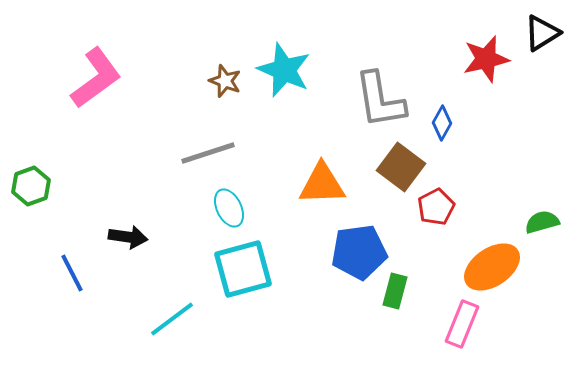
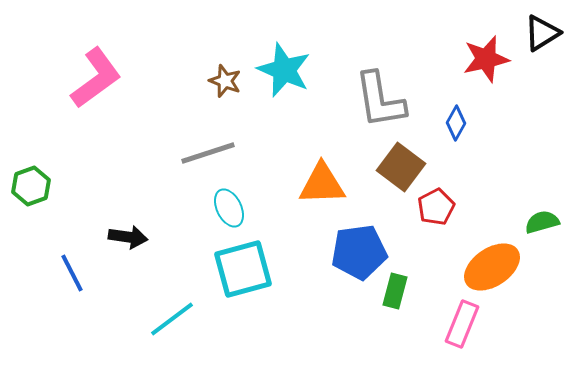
blue diamond: moved 14 px right
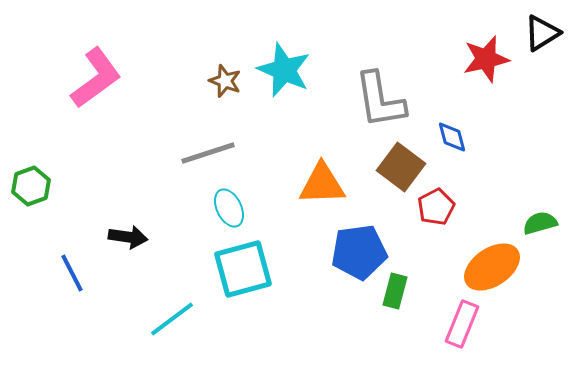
blue diamond: moved 4 px left, 14 px down; rotated 44 degrees counterclockwise
green semicircle: moved 2 px left, 1 px down
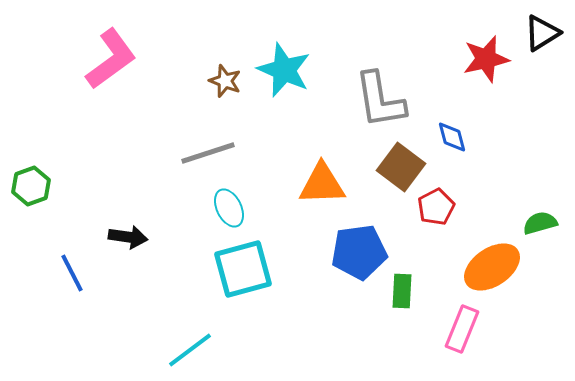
pink L-shape: moved 15 px right, 19 px up
green rectangle: moved 7 px right; rotated 12 degrees counterclockwise
cyan line: moved 18 px right, 31 px down
pink rectangle: moved 5 px down
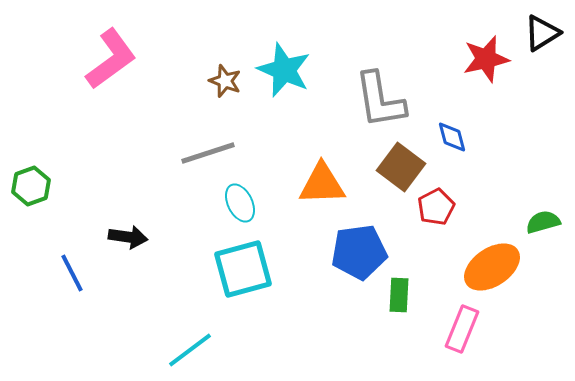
cyan ellipse: moved 11 px right, 5 px up
green semicircle: moved 3 px right, 1 px up
green rectangle: moved 3 px left, 4 px down
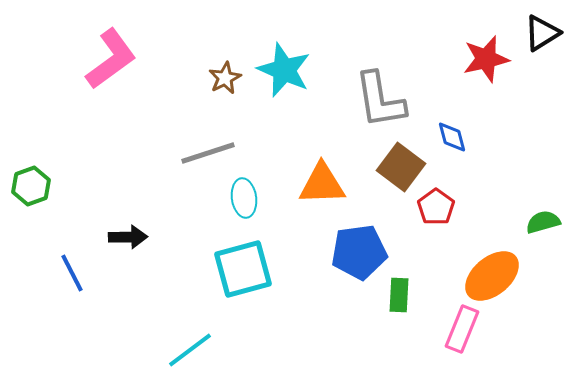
brown star: moved 3 px up; rotated 24 degrees clockwise
cyan ellipse: moved 4 px right, 5 px up; rotated 18 degrees clockwise
red pentagon: rotated 9 degrees counterclockwise
black arrow: rotated 9 degrees counterclockwise
orange ellipse: moved 9 px down; rotated 6 degrees counterclockwise
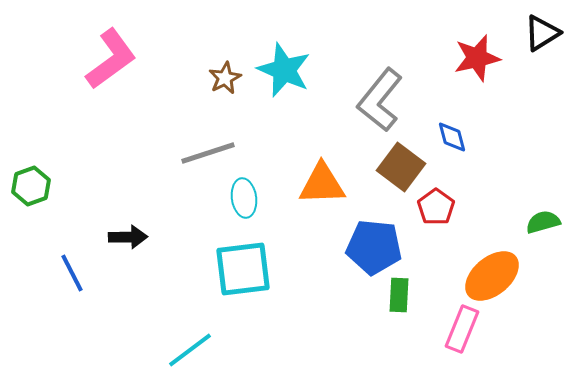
red star: moved 9 px left, 1 px up
gray L-shape: rotated 48 degrees clockwise
blue pentagon: moved 15 px right, 5 px up; rotated 14 degrees clockwise
cyan square: rotated 8 degrees clockwise
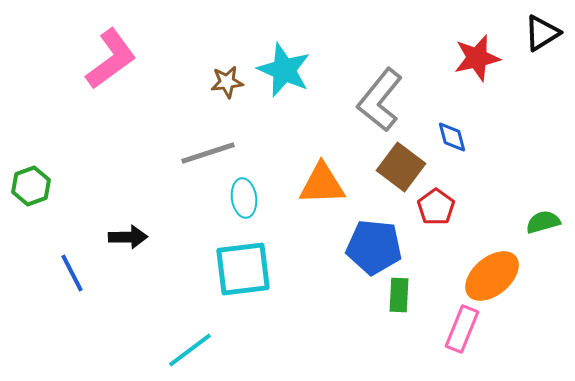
brown star: moved 2 px right, 4 px down; rotated 20 degrees clockwise
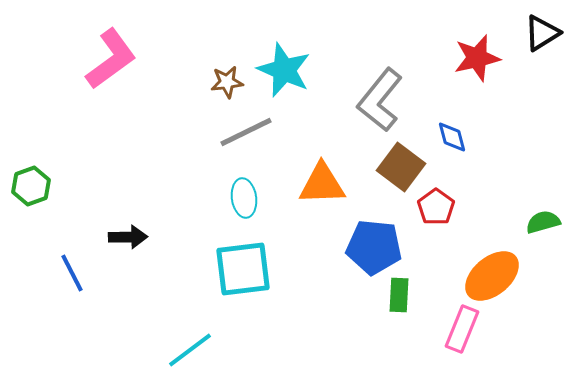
gray line: moved 38 px right, 21 px up; rotated 8 degrees counterclockwise
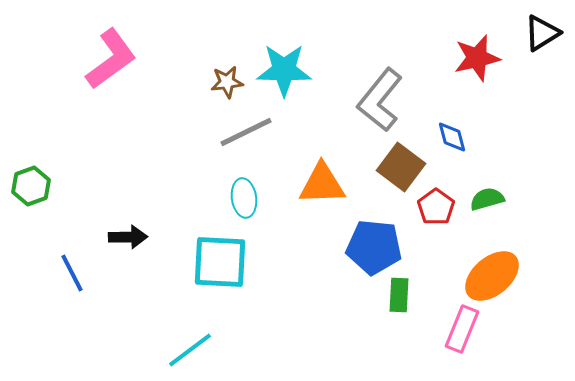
cyan star: rotated 22 degrees counterclockwise
green semicircle: moved 56 px left, 23 px up
cyan square: moved 23 px left, 7 px up; rotated 10 degrees clockwise
